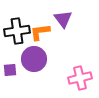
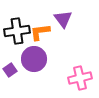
purple square: rotated 32 degrees counterclockwise
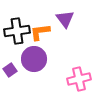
purple triangle: moved 2 px right
pink cross: moved 1 px left, 1 px down
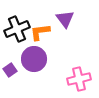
black cross: moved 2 px up; rotated 15 degrees counterclockwise
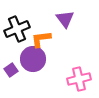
orange L-shape: moved 1 px right, 7 px down
purple circle: moved 1 px left
purple square: moved 1 px right
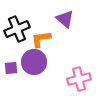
purple triangle: rotated 12 degrees counterclockwise
purple circle: moved 1 px right, 3 px down
purple square: moved 2 px up; rotated 32 degrees clockwise
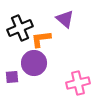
black cross: moved 3 px right, 1 px up
purple circle: moved 1 px down
purple square: moved 1 px right, 9 px down
pink cross: moved 1 px left, 4 px down
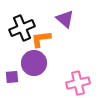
black cross: moved 2 px right
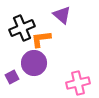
purple triangle: moved 3 px left, 4 px up
purple square: rotated 24 degrees counterclockwise
